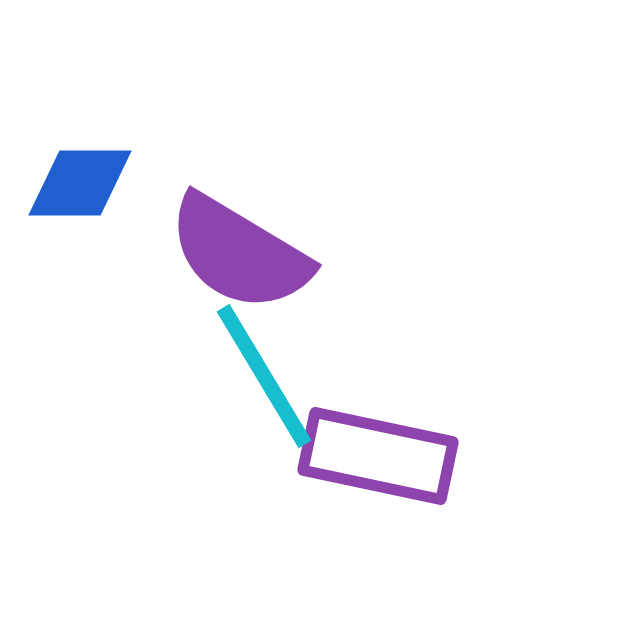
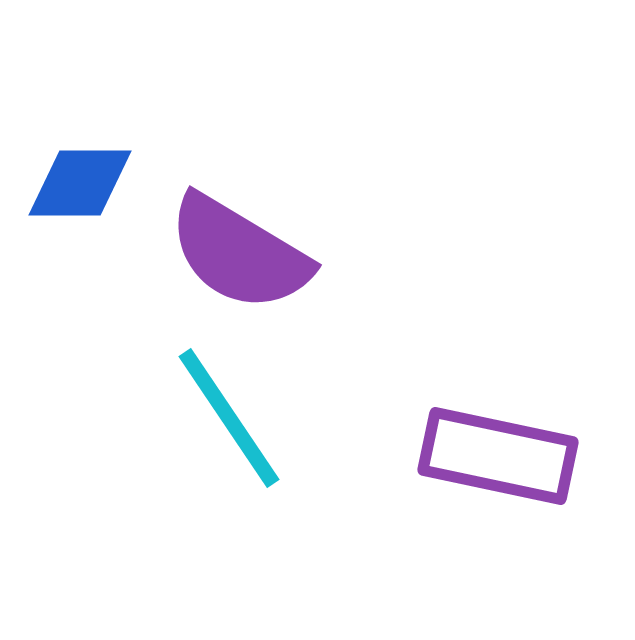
cyan line: moved 35 px left, 42 px down; rotated 3 degrees counterclockwise
purple rectangle: moved 120 px right
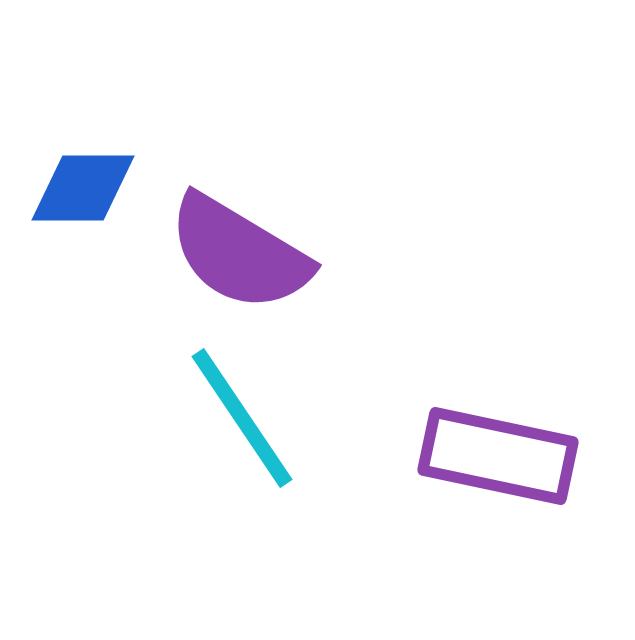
blue diamond: moved 3 px right, 5 px down
cyan line: moved 13 px right
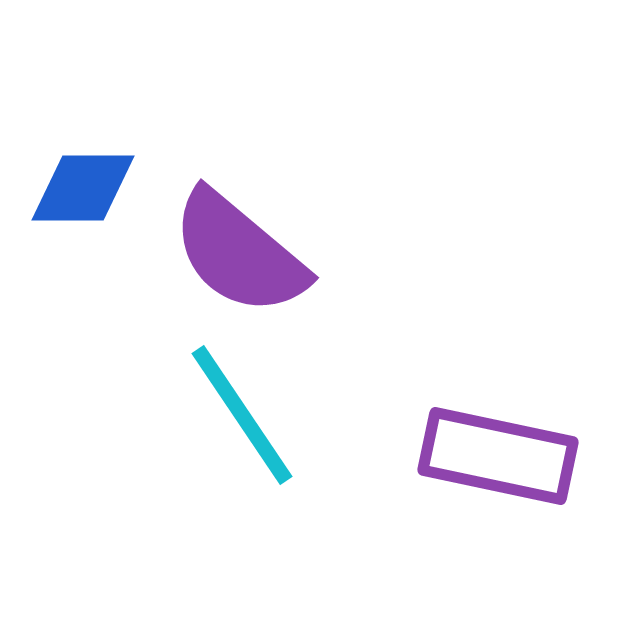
purple semicircle: rotated 9 degrees clockwise
cyan line: moved 3 px up
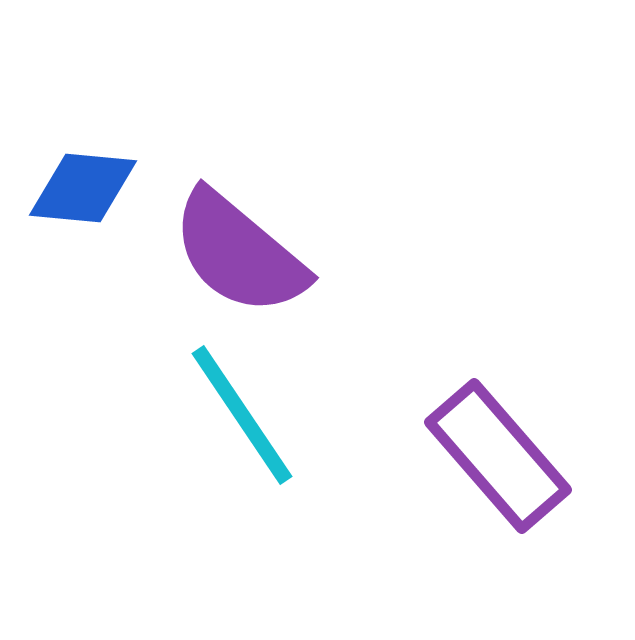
blue diamond: rotated 5 degrees clockwise
purple rectangle: rotated 37 degrees clockwise
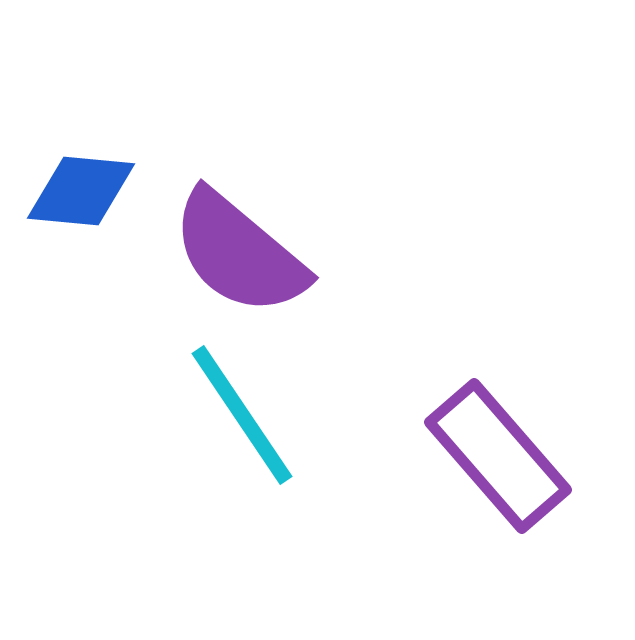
blue diamond: moved 2 px left, 3 px down
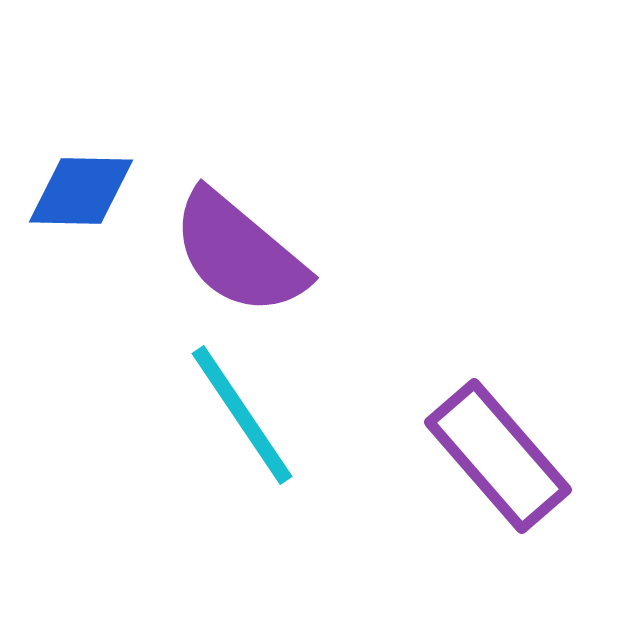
blue diamond: rotated 4 degrees counterclockwise
